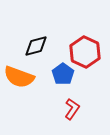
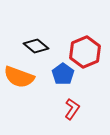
black diamond: rotated 55 degrees clockwise
red hexagon: rotated 12 degrees clockwise
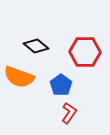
red hexagon: rotated 24 degrees clockwise
blue pentagon: moved 2 px left, 11 px down
red L-shape: moved 3 px left, 4 px down
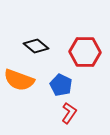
orange semicircle: moved 3 px down
blue pentagon: rotated 10 degrees counterclockwise
